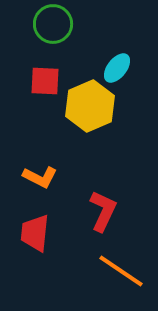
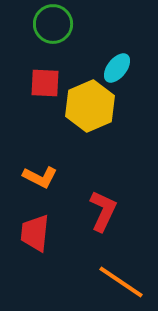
red square: moved 2 px down
orange line: moved 11 px down
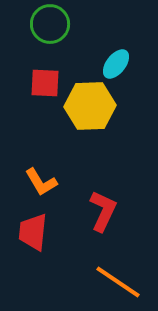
green circle: moved 3 px left
cyan ellipse: moved 1 px left, 4 px up
yellow hexagon: rotated 21 degrees clockwise
orange L-shape: moved 1 px right, 5 px down; rotated 32 degrees clockwise
red trapezoid: moved 2 px left, 1 px up
orange line: moved 3 px left
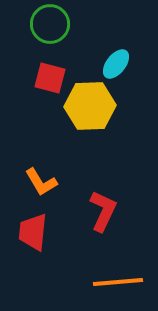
red square: moved 5 px right, 5 px up; rotated 12 degrees clockwise
orange line: rotated 39 degrees counterclockwise
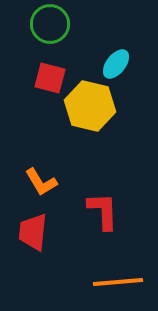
yellow hexagon: rotated 15 degrees clockwise
red L-shape: rotated 27 degrees counterclockwise
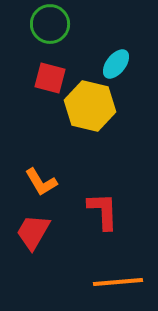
red trapezoid: rotated 24 degrees clockwise
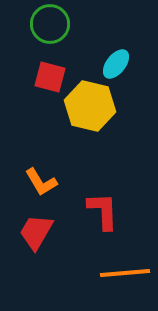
red square: moved 1 px up
red trapezoid: moved 3 px right
orange line: moved 7 px right, 9 px up
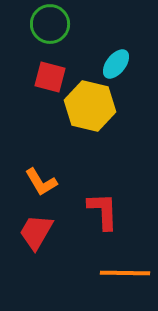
orange line: rotated 6 degrees clockwise
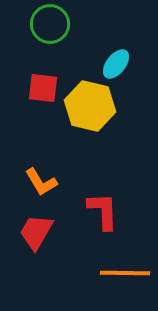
red square: moved 7 px left, 11 px down; rotated 8 degrees counterclockwise
